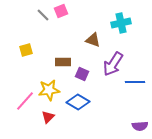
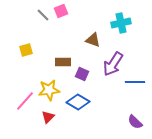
purple semicircle: moved 5 px left, 4 px up; rotated 49 degrees clockwise
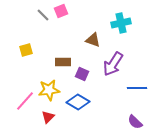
blue line: moved 2 px right, 6 px down
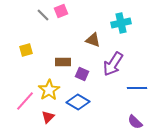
yellow star: rotated 25 degrees counterclockwise
